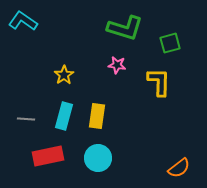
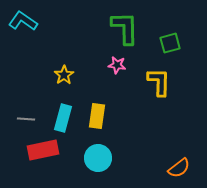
green L-shape: rotated 108 degrees counterclockwise
cyan rectangle: moved 1 px left, 2 px down
red rectangle: moved 5 px left, 6 px up
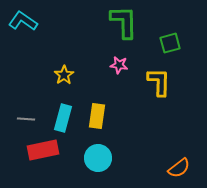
green L-shape: moved 1 px left, 6 px up
pink star: moved 2 px right
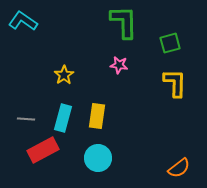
yellow L-shape: moved 16 px right, 1 px down
red rectangle: rotated 16 degrees counterclockwise
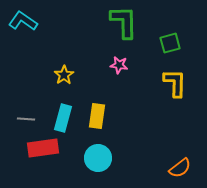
red rectangle: moved 2 px up; rotated 20 degrees clockwise
orange semicircle: moved 1 px right
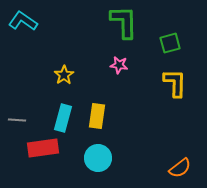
gray line: moved 9 px left, 1 px down
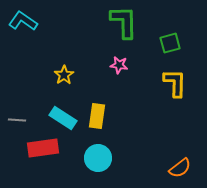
cyan rectangle: rotated 72 degrees counterclockwise
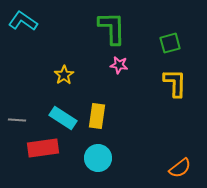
green L-shape: moved 12 px left, 6 px down
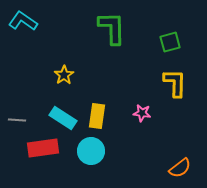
green square: moved 1 px up
pink star: moved 23 px right, 48 px down
cyan circle: moved 7 px left, 7 px up
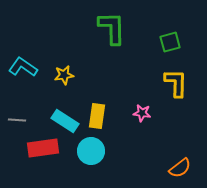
cyan L-shape: moved 46 px down
yellow star: rotated 24 degrees clockwise
yellow L-shape: moved 1 px right
cyan rectangle: moved 2 px right, 3 px down
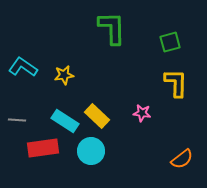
yellow rectangle: rotated 55 degrees counterclockwise
orange semicircle: moved 2 px right, 9 px up
